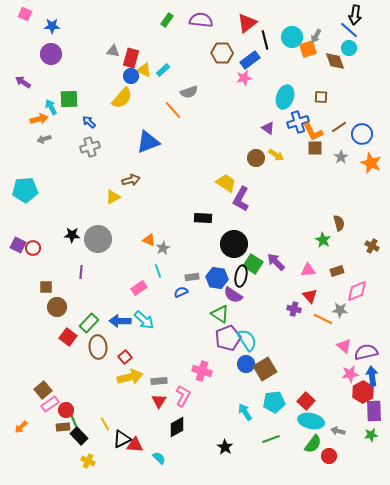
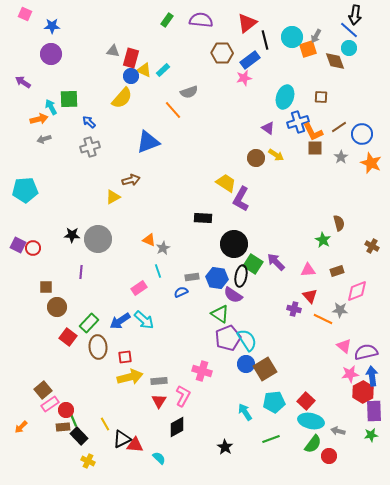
blue arrow at (120, 321): rotated 35 degrees counterclockwise
red square at (125, 357): rotated 32 degrees clockwise
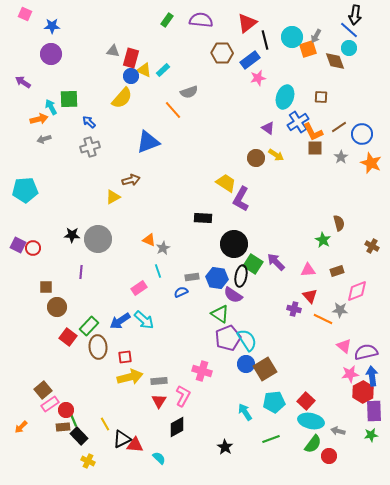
pink star at (244, 78): moved 14 px right
blue cross at (298, 122): rotated 15 degrees counterclockwise
green rectangle at (89, 323): moved 3 px down
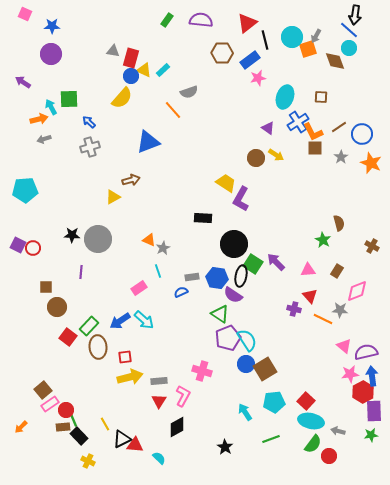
brown rectangle at (337, 271): rotated 40 degrees counterclockwise
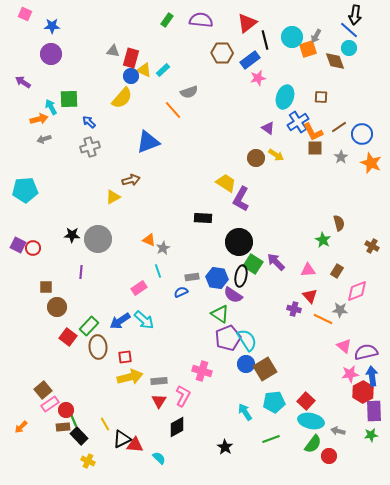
black circle at (234, 244): moved 5 px right, 2 px up
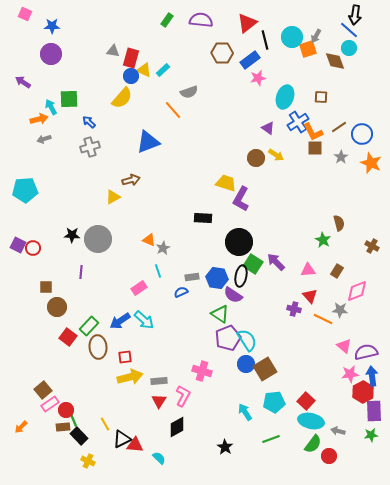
yellow trapezoid at (226, 183): rotated 15 degrees counterclockwise
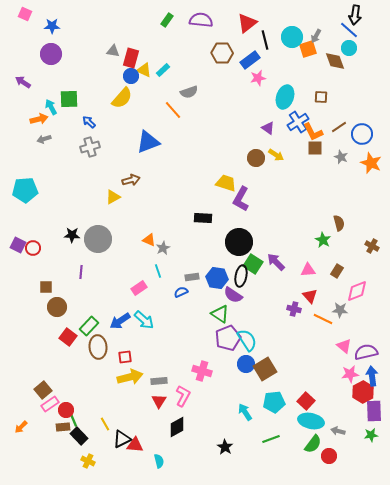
gray star at (341, 157): rotated 16 degrees counterclockwise
cyan semicircle at (159, 458): moved 3 px down; rotated 32 degrees clockwise
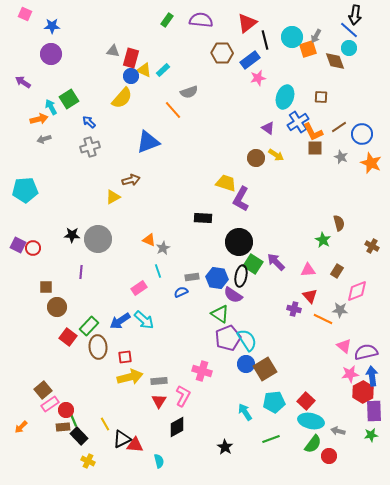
green square at (69, 99): rotated 30 degrees counterclockwise
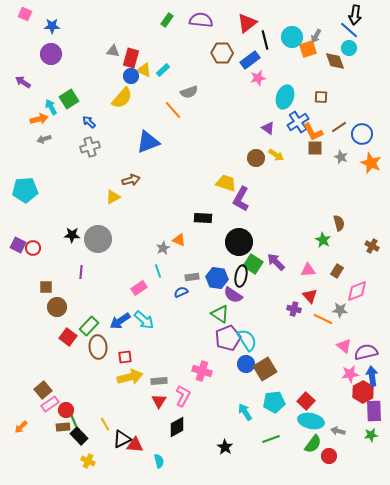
orange triangle at (149, 240): moved 30 px right
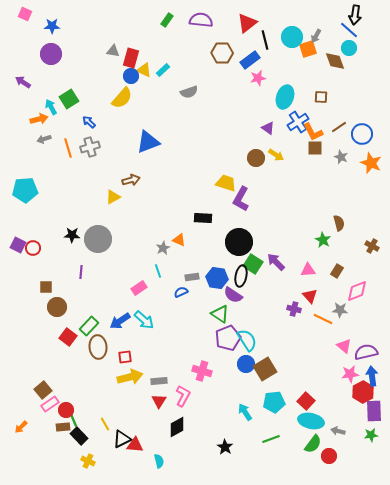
orange line at (173, 110): moved 105 px left, 38 px down; rotated 24 degrees clockwise
